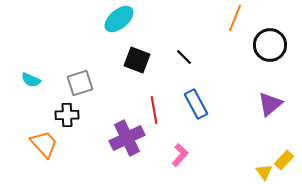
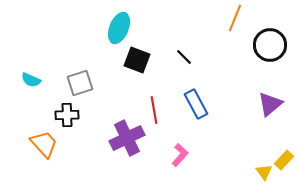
cyan ellipse: moved 9 px down; rotated 28 degrees counterclockwise
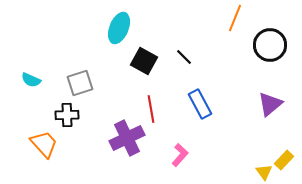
black square: moved 7 px right, 1 px down; rotated 8 degrees clockwise
blue rectangle: moved 4 px right
red line: moved 3 px left, 1 px up
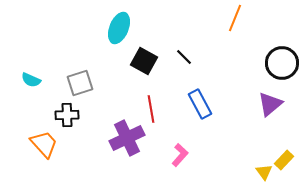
black circle: moved 12 px right, 18 px down
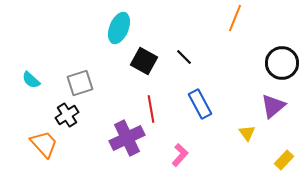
cyan semicircle: rotated 18 degrees clockwise
purple triangle: moved 3 px right, 2 px down
black cross: rotated 30 degrees counterclockwise
yellow triangle: moved 17 px left, 39 px up
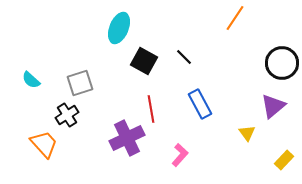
orange line: rotated 12 degrees clockwise
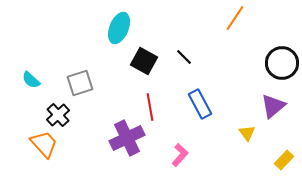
red line: moved 1 px left, 2 px up
black cross: moved 9 px left; rotated 10 degrees counterclockwise
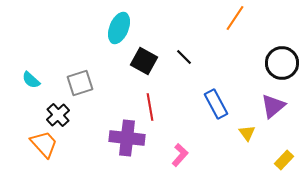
blue rectangle: moved 16 px right
purple cross: rotated 32 degrees clockwise
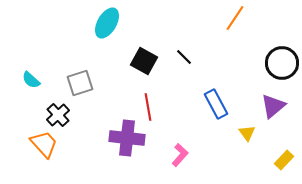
cyan ellipse: moved 12 px left, 5 px up; rotated 8 degrees clockwise
red line: moved 2 px left
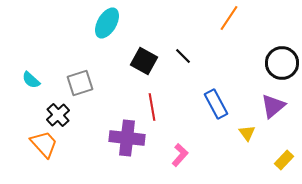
orange line: moved 6 px left
black line: moved 1 px left, 1 px up
red line: moved 4 px right
